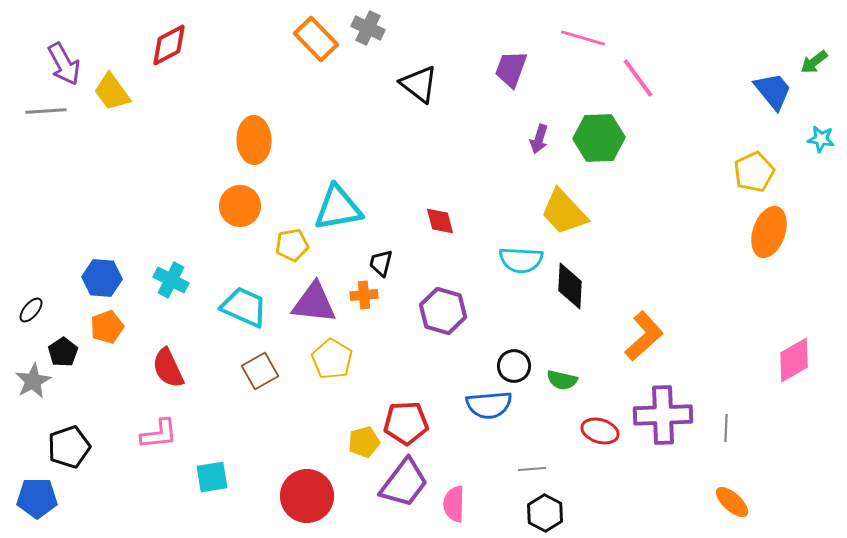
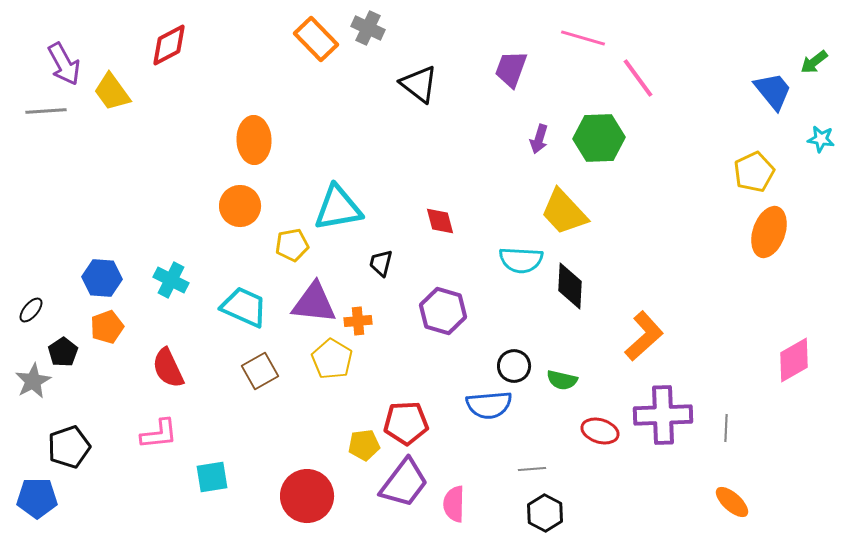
orange cross at (364, 295): moved 6 px left, 26 px down
yellow pentagon at (364, 442): moved 3 px down; rotated 8 degrees clockwise
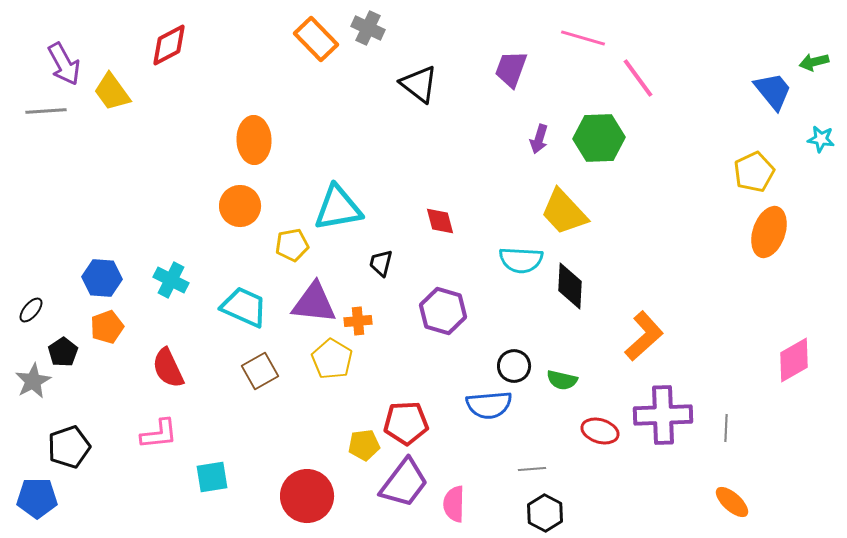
green arrow at (814, 62): rotated 24 degrees clockwise
